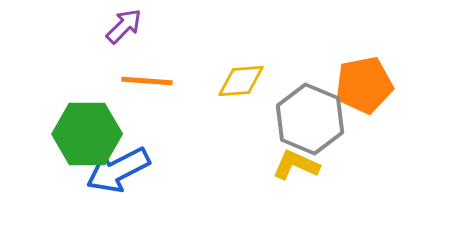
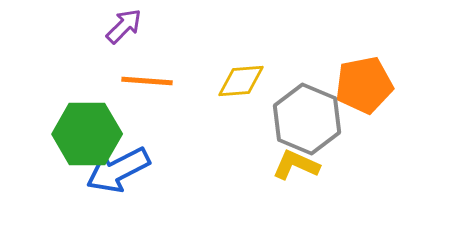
gray hexagon: moved 3 px left
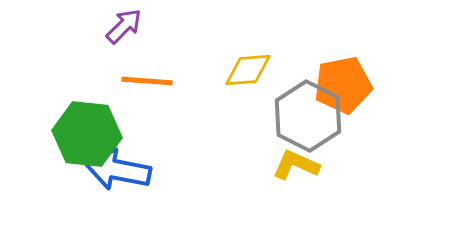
yellow diamond: moved 7 px right, 11 px up
orange pentagon: moved 21 px left
gray hexagon: moved 1 px right, 3 px up; rotated 4 degrees clockwise
green hexagon: rotated 6 degrees clockwise
blue arrow: rotated 38 degrees clockwise
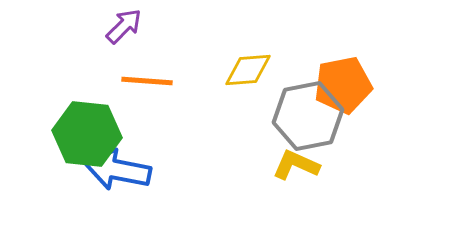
gray hexagon: rotated 22 degrees clockwise
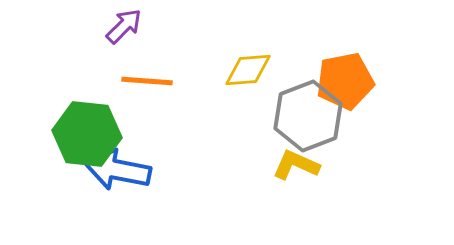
orange pentagon: moved 2 px right, 4 px up
gray hexagon: rotated 10 degrees counterclockwise
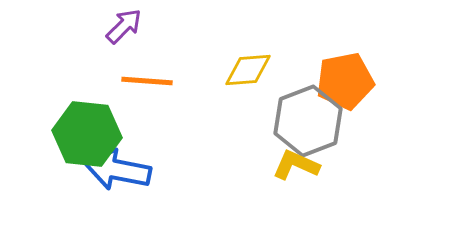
gray hexagon: moved 5 px down
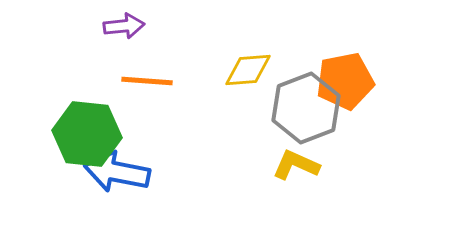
purple arrow: rotated 39 degrees clockwise
gray hexagon: moved 2 px left, 13 px up
blue arrow: moved 1 px left, 2 px down
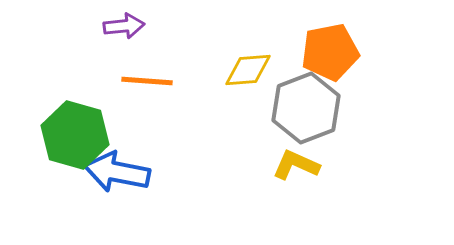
orange pentagon: moved 15 px left, 29 px up
green hexagon: moved 12 px left, 1 px down; rotated 10 degrees clockwise
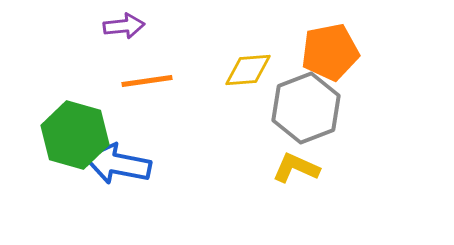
orange line: rotated 12 degrees counterclockwise
yellow L-shape: moved 3 px down
blue arrow: moved 1 px right, 8 px up
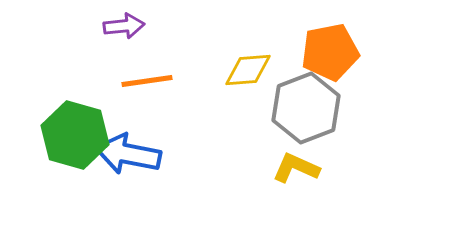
blue arrow: moved 10 px right, 10 px up
